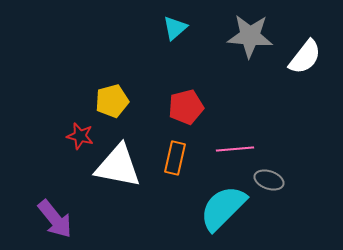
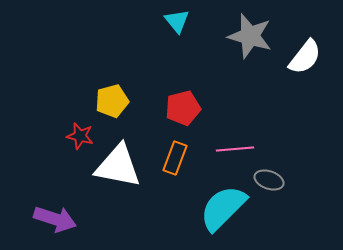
cyan triangle: moved 2 px right, 7 px up; rotated 28 degrees counterclockwise
gray star: rotated 12 degrees clockwise
red pentagon: moved 3 px left, 1 px down
orange rectangle: rotated 8 degrees clockwise
purple arrow: rotated 33 degrees counterclockwise
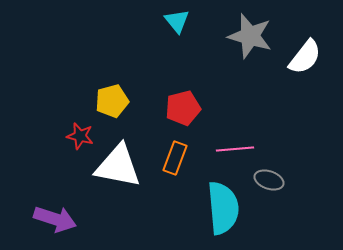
cyan semicircle: rotated 130 degrees clockwise
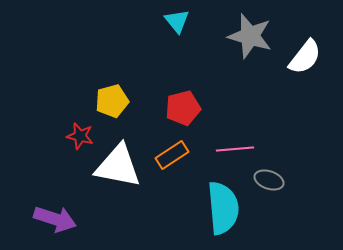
orange rectangle: moved 3 px left, 3 px up; rotated 36 degrees clockwise
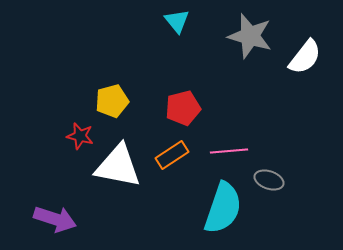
pink line: moved 6 px left, 2 px down
cyan semicircle: rotated 24 degrees clockwise
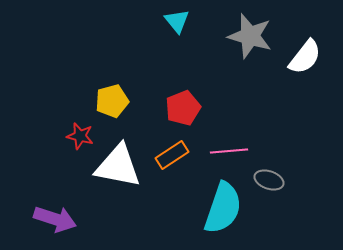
red pentagon: rotated 8 degrees counterclockwise
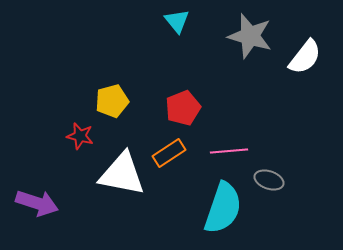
orange rectangle: moved 3 px left, 2 px up
white triangle: moved 4 px right, 8 px down
purple arrow: moved 18 px left, 16 px up
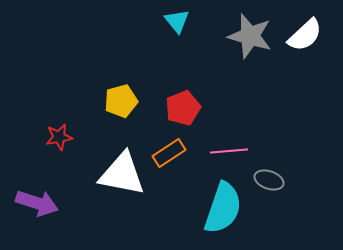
white semicircle: moved 22 px up; rotated 9 degrees clockwise
yellow pentagon: moved 9 px right
red star: moved 21 px left, 1 px down; rotated 24 degrees counterclockwise
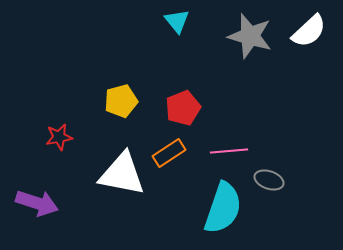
white semicircle: moved 4 px right, 4 px up
